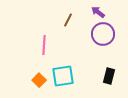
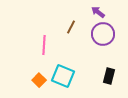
brown line: moved 3 px right, 7 px down
cyan square: rotated 30 degrees clockwise
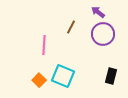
black rectangle: moved 2 px right
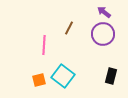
purple arrow: moved 6 px right
brown line: moved 2 px left, 1 px down
cyan square: rotated 15 degrees clockwise
orange square: rotated 32 degrees clockwise
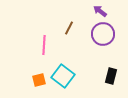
purple arrow: moved 4 px left, 1 px up
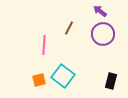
black rectangle: moved 5 px down
